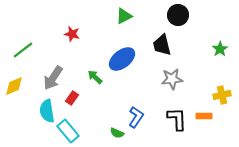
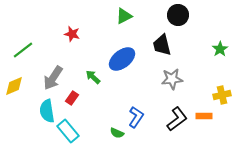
green arrow: moved 2 px left
black L-shape: rotated 55 degrees clockwise
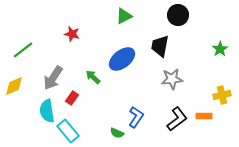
black trapezoid: moved 2 px left, 1 px down; rotated 25 degrees clockwise
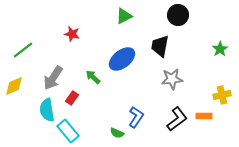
cyan semicircle: moved 1 px up
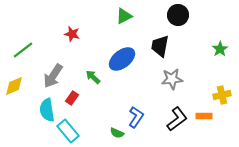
gray arrow: moved 2 px up
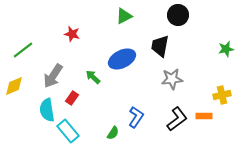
green star: moved 6 px right; rotated 21 degrees clockwise
blue ellipse: rotated 12 degrees clockwise
green semicircle: moved 4 px left; rotated 80 degrees counterclockwise
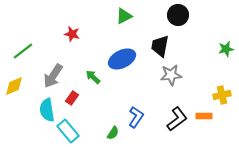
green line: moved 1 px down
gray star: moved 1 px left, 4 px up
